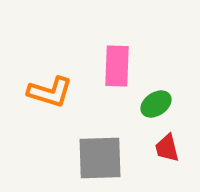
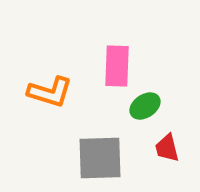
green ellipse: moved 11 px left, 2 px down
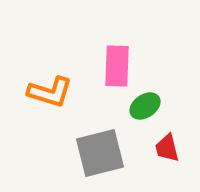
gray square: moved 5 px up; rotated 12 degrees counterclockwise
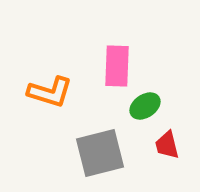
red trapezoid: moved 3 px up
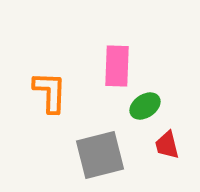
orange L-shape: rotated 105 degrees counterclockwise
gray square: moved 2 px down
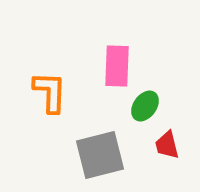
green ellipse: rotated 20 degrees counterclockwise
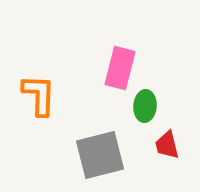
pink rectangle: moved 3 px right, 2 px down; rotated 12 degrees clockwise
orange L-shape: moved 11 px left, 3 px down
green ellipse: rotated 32 degrees counterclockwise
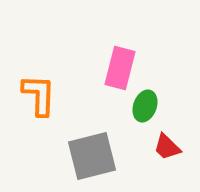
green ellipse: rotated 16 degrees clockwise
red trapezoid: moved 2 px down; rotated 32 degrees counterclockwise
gray square: moved 8 px left, 1 px down
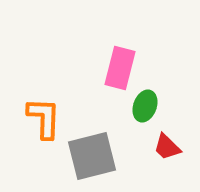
orange L-shape: moved 5 px right, 23 px down
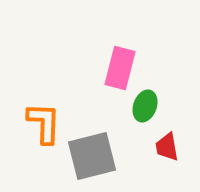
orange L-shape: moved 5 px down
red trapezoid: rotated 36 degrees clockwise
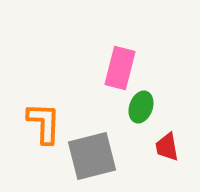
green ellipse: moved 4 px left, 1 px down
